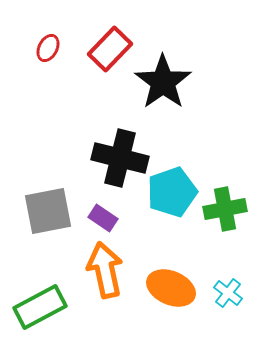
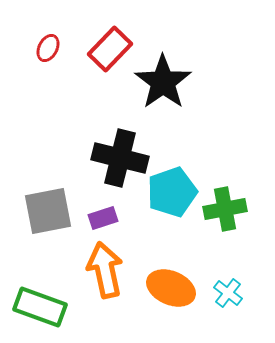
purple rectangle: rotated 52 degrees counterclockwise
green rectangle: rotated 48 degrees clockwise
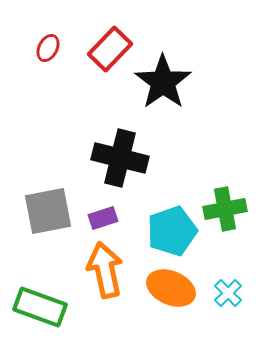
cyan pentagon: moved 39 px down
cyan cross: rotated 8 degrees clockwise
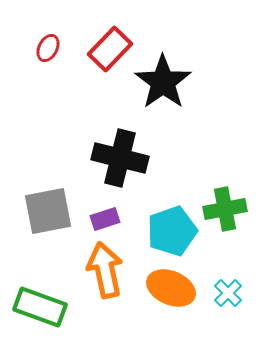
purple rectangle: moved 2 px right, 1 px down
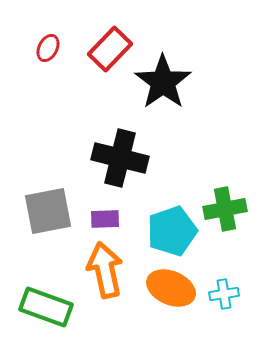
purple rectangle: rotated 16 degrees clockwise
cyan cross: moved 4 px left, 1 px down; rotated 36 degrees clockwise
green rectangle: moved 6 px right
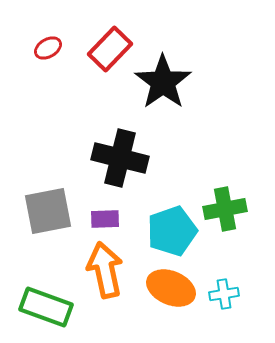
red ellipse: rotated 32 degrees clockwise
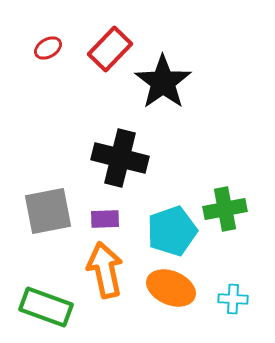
cyan cross: moved 9 px right, 5 px down; rotated 12 degrees clockwise
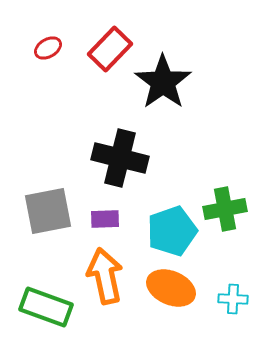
orange arrow: moved 6 px down
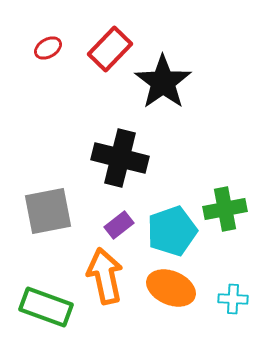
purple rectangle: moved 14 px right, 6 px down; rotated 36 degrees counterclockwise
